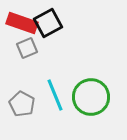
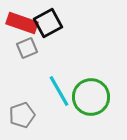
cyan line: moved 4 px right, 4 px up; rotated 8 degrees counterclockwise
gray pentagon: moved 11 px down; rotated 25 degrees clockwise
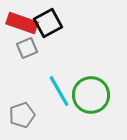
green circle: moved 2 px up
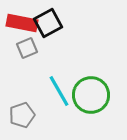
red rectangle: rotated 8 degrees counterclockwise
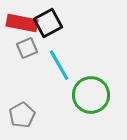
cyan line: moved 26 px up
gray pentagon: rotated 10 degrees counterclockwise
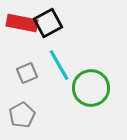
gray square: moved 25 px down
green circle: moved 7 px up
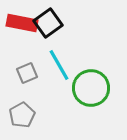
black square: rotated 8 degrees counterclockwise
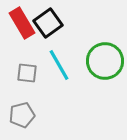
red rectangle: rotated 48 degrees clockwise
gray square: rotated 30 degrees clockwise
green circle: moved 14 px right, 27 px up
gray pentagon: rotated 15 degrees clockwise
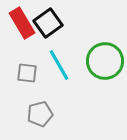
gray pentagon: moved 18 px right, 1 px up
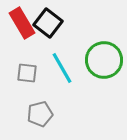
black square: rotated 16 degrees counterclockwise
green circle: moved 1 px left, 1 px up
cyan line: moved 3 px right, 3 px down
